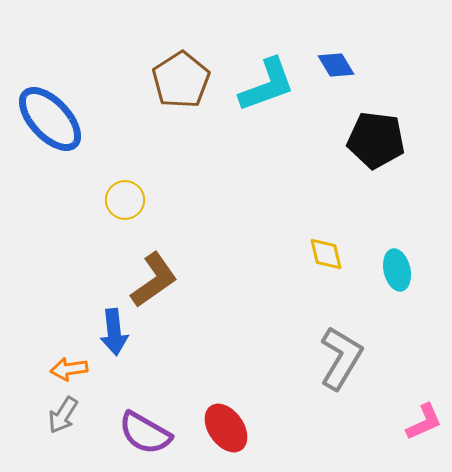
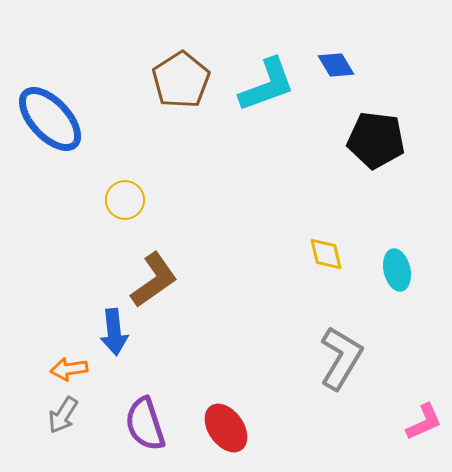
purple semicircle: moved 9 px up; rotated 42 degrees clockwise
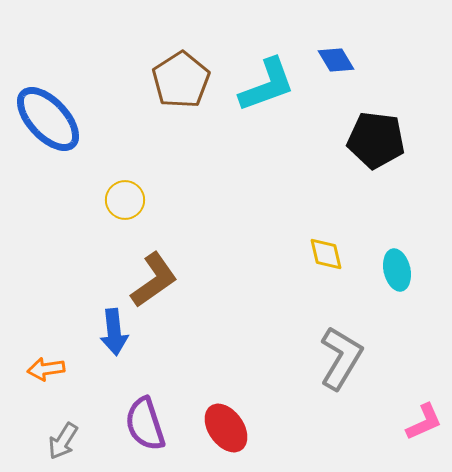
blue diamond: moved 5 px up
blue ellipse: moved 2 px left
orange arrow: moved 23 px left
gray arrow: moved 26 px down
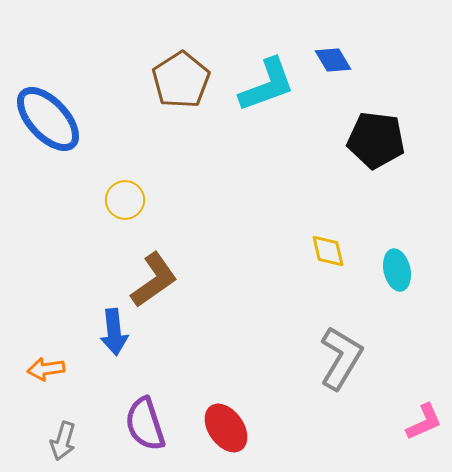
blue diamond: moved 3 px left
yellow diamond: moved 2 px right, 3 px up
gray arrow: rotated 15 degrees counterclockwise
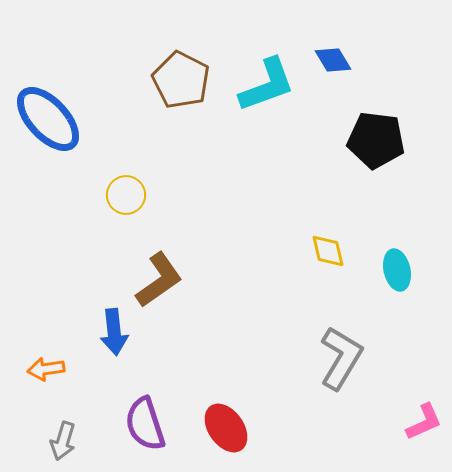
brown pentagon: rotated 12 degrees counterclockwise
yellow circle: moved 1 px right, 5 px up
brown L-shape: moved 5 px right
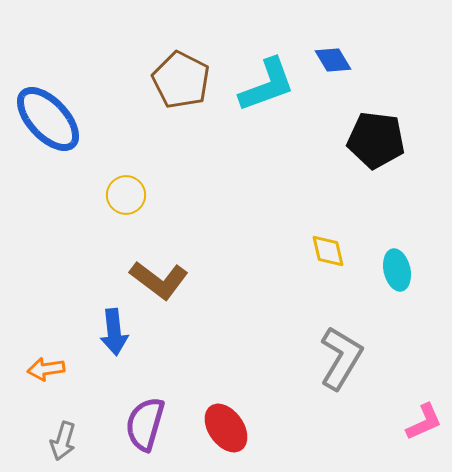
brown L-shape: rotated 72 degrees clockwise
purple semicircle: rotated 34 degrees clockwise
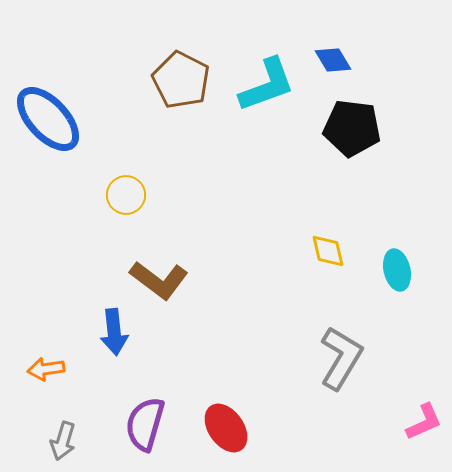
black pentagon: moved 24 px left, 12 px up
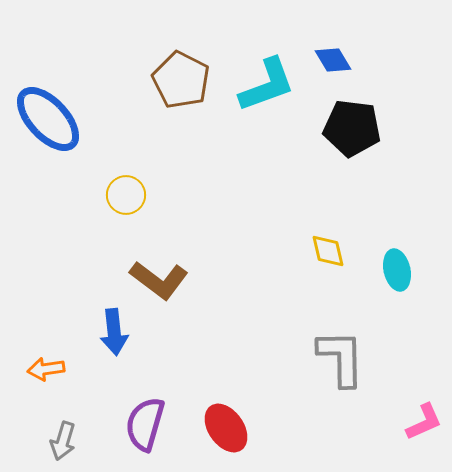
gray L-shape: rotated 32 degrees counterclockwise
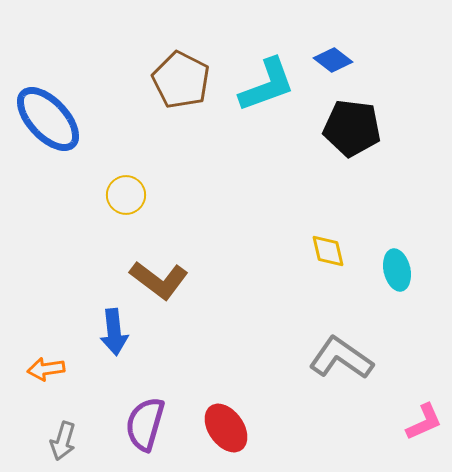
blue diamond: rotated 21 degrees counterclockwise
gray L-shape: rotated 54 degrees counterclockwise
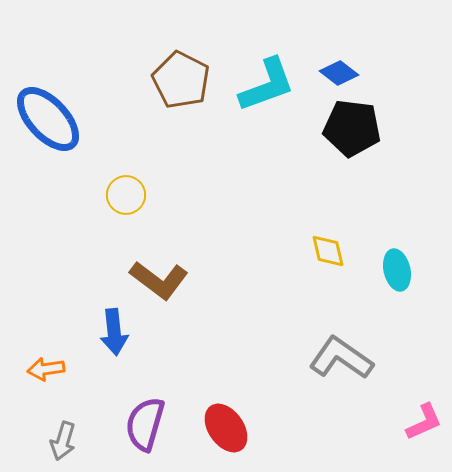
blue diamond: moved 6 px right, 13 px down
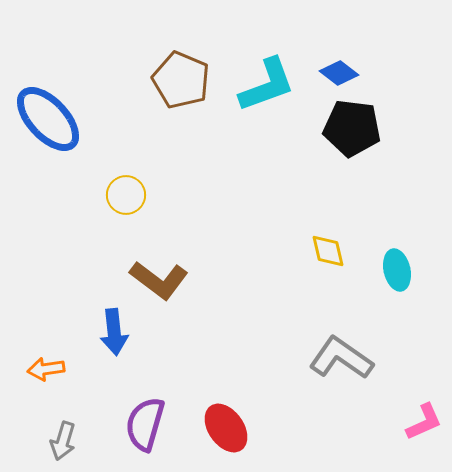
brown pentagon: rotated 4 degrees counterclockwise
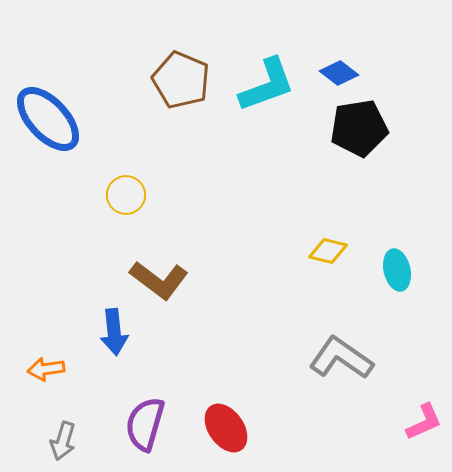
black pentagon: moved 7 px right; rotated 16 degrees counterclockwise
yellow diamond: rotated 63 degrees counterclockwise
